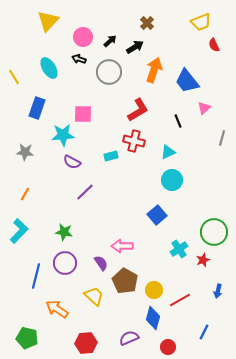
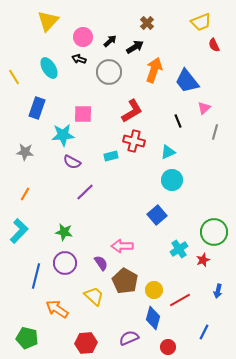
red L-shape at (138, 110): moved 6 px left, 1 px down
gray line at (222, 138): moved 7 px left, 6 px up
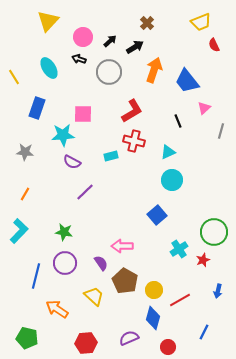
gray line at (215, 132): moved 6 px right, 1 px up
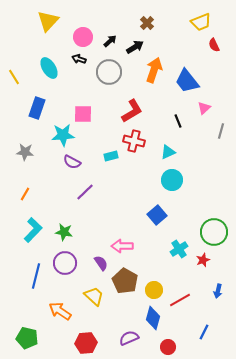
cyan L-shape at (19, 231): moved 14 px right, 1 px up
orange arrow at (57, 309): moved 3 px right, 2 px down
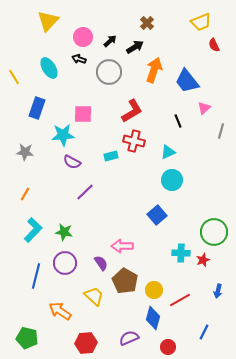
cyan cross at (179, 249): moved 2 px right, 4 px down; rotated 36 degrees clockwise
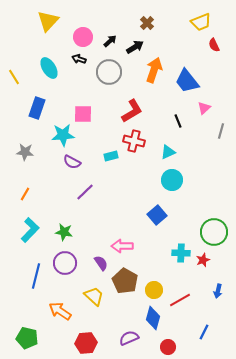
cyan L-shape at (33, 230): moved 3 px left
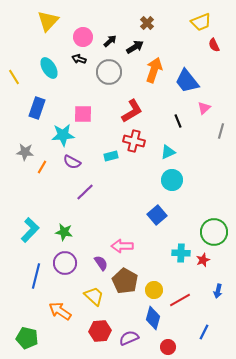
orange line at (25, 194): moved 17 px right, 27 px up
red hexagon at (86, 343): moved 14 px right, 12 px up
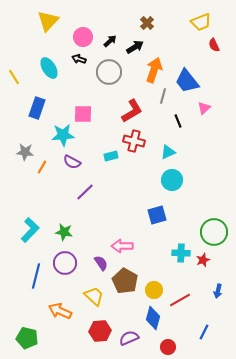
gray line at (221, 131): moved 58 px left, 35 px up
blue square at (157, 215): rotated 24 degrees clockwise
orange arrow at (60, 311): rotated 10 degrees counterclockwise
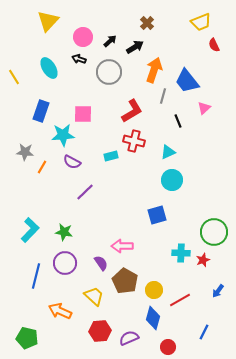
blue rectangle at (37, 108): moved 4 px right, 3 px down
blue arrow at (218, 291): rotated 24 degrees clockwise
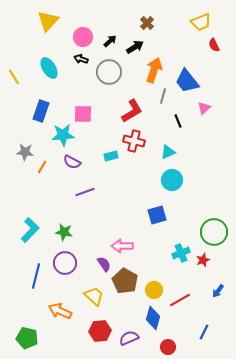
black arrow at (79, 59): moved 2 px right
purple line at (85, 192): rotated 24 degrees clockwise
cyan cross at (181, 253): rotated 24 degrees counterclockwise
purple semicircle at (101, 263): moved 3 px right, 1 px down
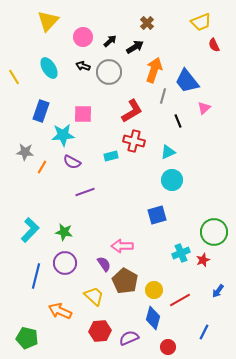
black arrow at (81, 59): moved 2 px right, 7 px down
